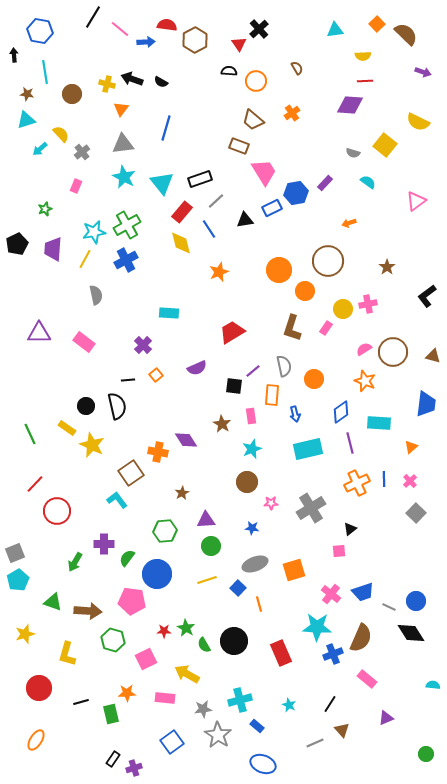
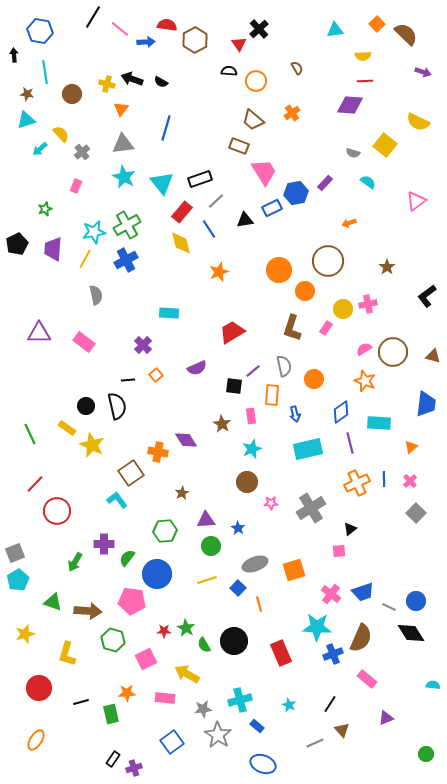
blue star at (252, 528): moved 14 px left; rotated 24 degrees clockwise
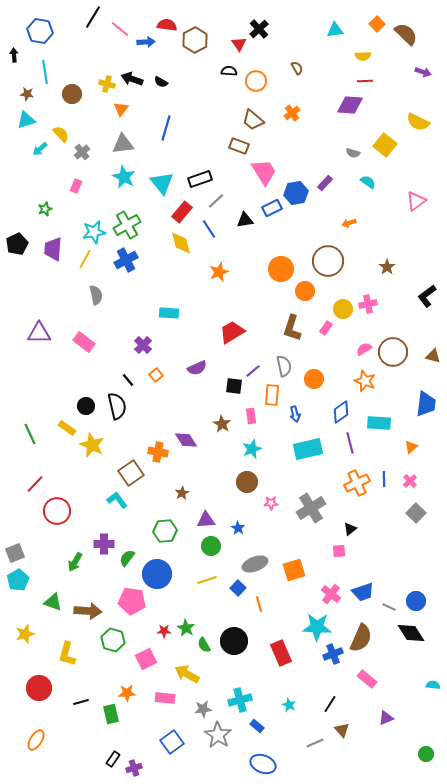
orange circle at (279, 270): moved 2 px right, 1 px up
black line at (128, 380): rotated 56 degrees clockwise
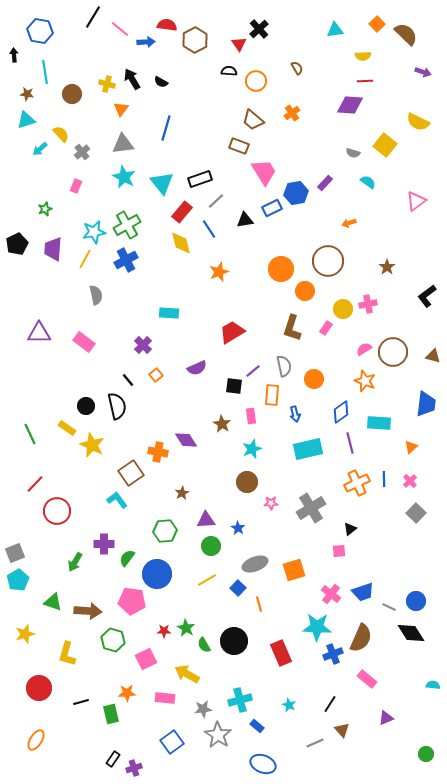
black arrow at (132, 79): rotated 40 degrees clockwise
yellow line at (207, 580): rotated 12 degrees counterclockwise
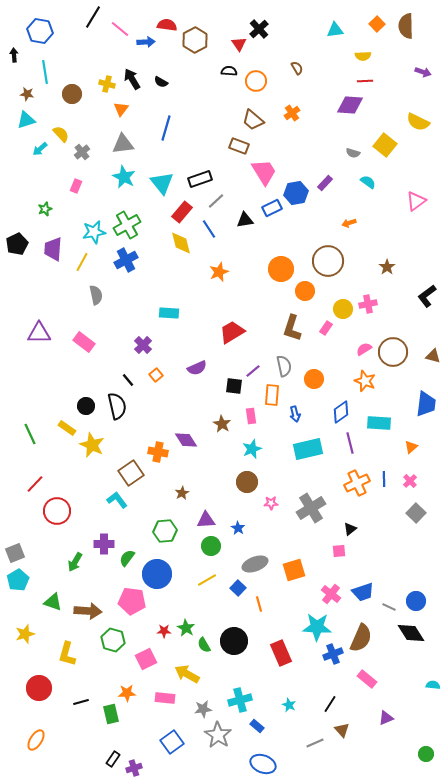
brown semicircle at (406, 34): moved 8 px up; rotated 135 degrees counterclockwise
yellow line at (85, 259): moved 3 px left, 3 px down
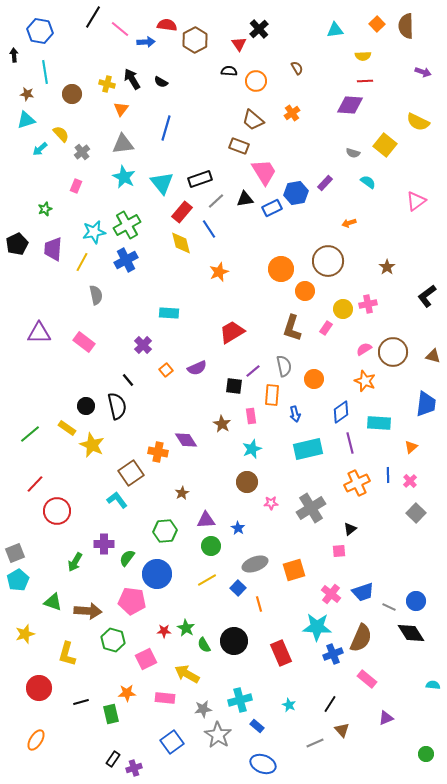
black triangle at (245, 220): moved 21 px up
orange square at (156, 375): moved 10 px right, 5 px up
green line at (30, 434): rotated 75 degrees clockwise
blue line at (384, 479): moved 4 px right, 4 px up
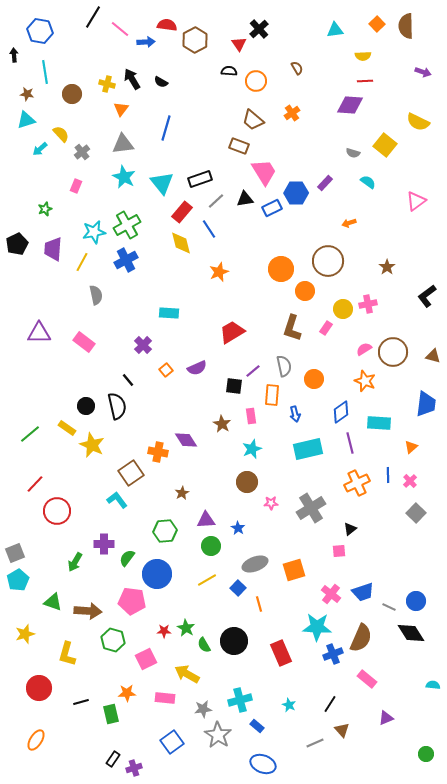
blue hexagon at (296, 193): rotated 10 degrees clockwise
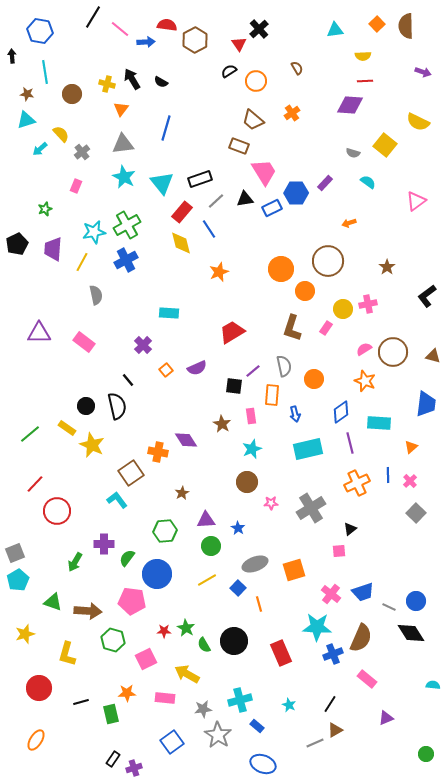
black arrow at (14, 55): moved 2 px left, 1 px down
black semicircle at (229, 71): rotated 35 degrees counterclockwise
brown triangle at (342, 730): moved 7 px left; rotated 42 degrees clockwise
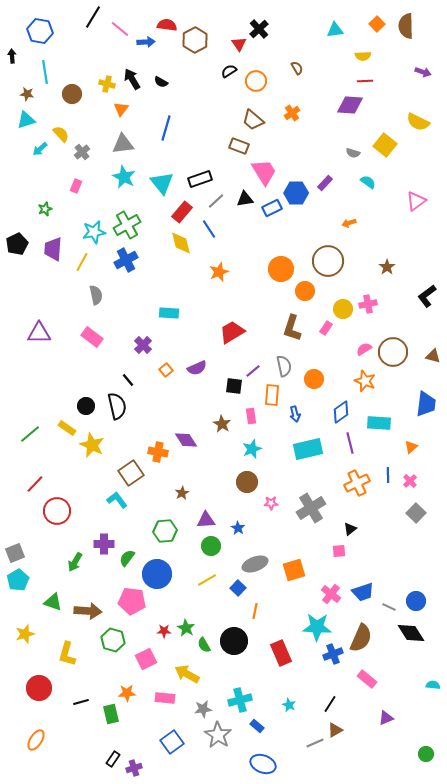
pink rectangle at (84, 342): moved 8 px right, 5 px up
orange line at (259, 604): moved 4 px left, 7 px down; rotated 28 degrees clockwise
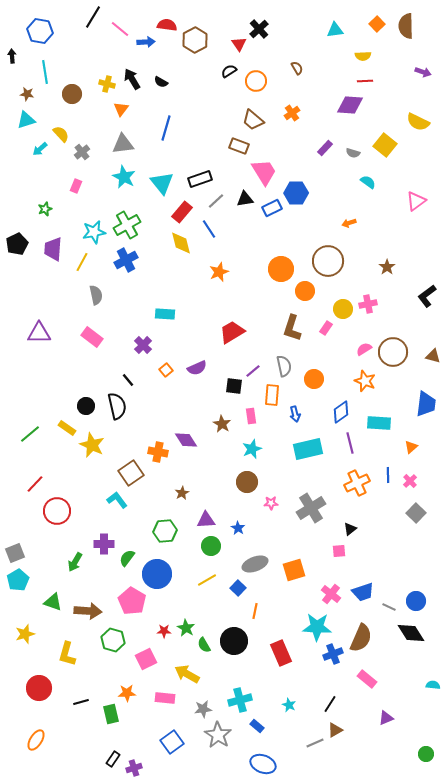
purple rectangle at (325, 183): moved 35 px up
cyan rectangle at (169, 313): moved 4 px left, 1 px down
pink pentagon at (132, 601): rotated 24 degrees clockwise
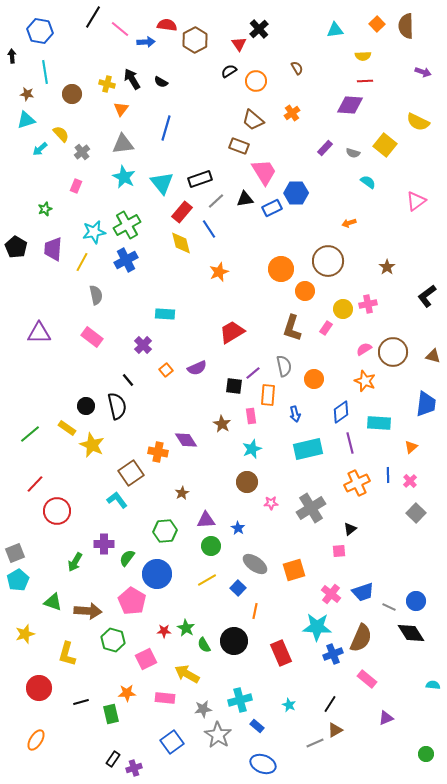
black pentagon at (17, 244): moved 1 px left, 3 px down; rotated 15 degrees counterclockwise
purple line at (253, 371): moved 2 px down
orange rectangle at (272, 395): moved 4 px left
gray ellipse at (255, 564): rotated 55 degrees clockwise
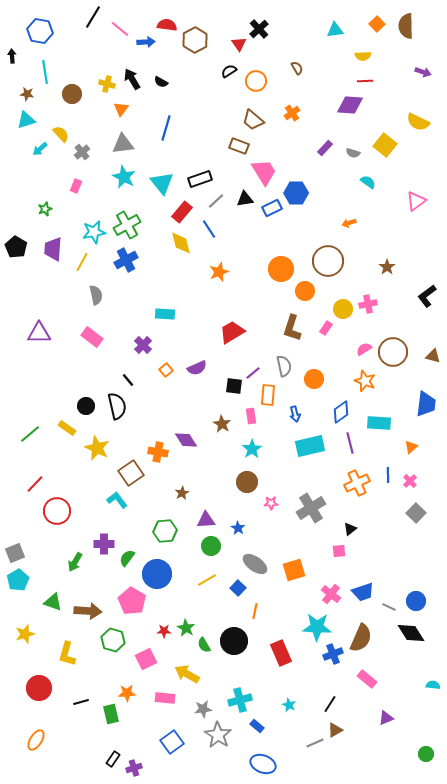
yellow star at (92, 445): moved 5 px right, 3 px down
cyan star at (252, 449): rotated 12 degrees counterclockwise
cyan rectangle at (308, 449): moved 2 px right, 3 px up
